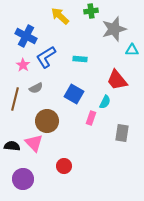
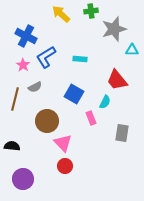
yellow arrow: moved 1 px right, 2 px up
gray semicircle: moved 1 px left, 1 px up
pink rectangle: rotated 40 degrees counterclockwise
pink triangle: moved 29 px right
red circle: moved 1 px right
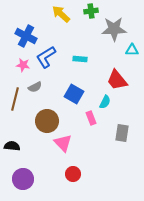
gray star: rotated 15 degrees clockwise
pink star: rotated 24 degrees counterclockwise
red circle: moved 8 px right, 8 px down
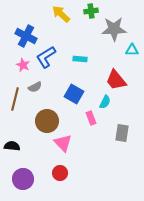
pink star: rotated 16 degrees clockwise
red trapezoid: moved 1 px left
red circle: moved 13 px left, 1 px up
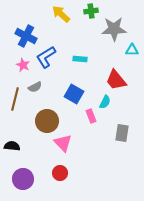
pink rectangle: moved 2 px up
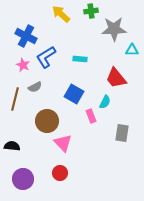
red trapezoid: moved 2 px up
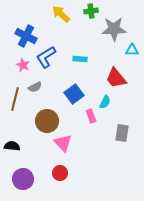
blue square: rotated 24 degrees clockwise
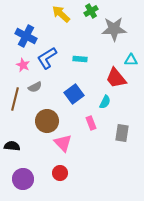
green cross: rotated 24 degrees counterclockwise
cyan triangle: moved 1 px left, 10 px down
blue L-shape: moved 1 px right, 1 px down
pink rectangle: moved 7 px down
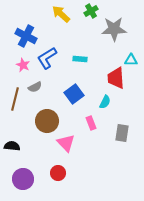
red trapezoid: rotated 35 degrees clockwise
pink triangle: moved 3 px right
red circle: moved 2 px left
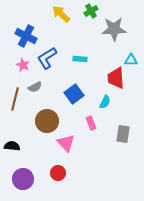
gray rectangle: moved 1 px right, 1 px down
